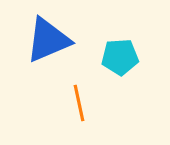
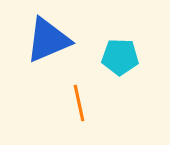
cyan pentagon: rotated 6 degrees clockwise
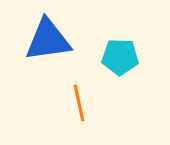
blue triangle: rotated 15 degrees clockwise
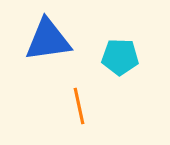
orange line: moved 3 px down
